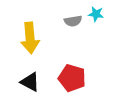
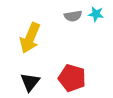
gray semicircle: moved 5 px up
yellow arrow: rotated 28 degrees clockwise
black triangle: rotated 40 degrees clockwise
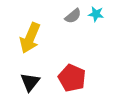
gray semicircle: rotated 30 degrees counterclockwise
red pentagon: rotated 8 degrees clockwise
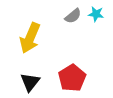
red pentagon: rotated 16 degrees clockwise
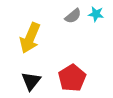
black triangle: moved 1 px right, 1 px up
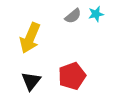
cyan star: rotated 21 degrees counterclockwise
red pentagon: moved 2 px up; rotated 12 degrees clockwise
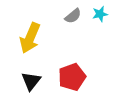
cyan star: moved 4 px right
red pentagon: moved 1 px down
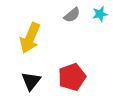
gray semicircle: moved 1 px left, 1 px up
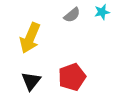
cyan star: moved 2 px right, 2 px up
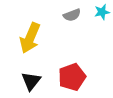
gray semicircle: rotated 18 degrees clockwise
